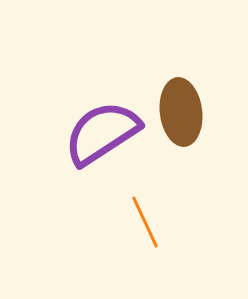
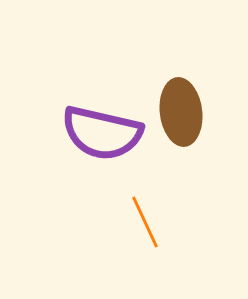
purple semicircle: rotated 134 degrees counterclockwise
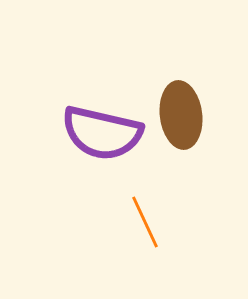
brown ellipse: moved 3 px down
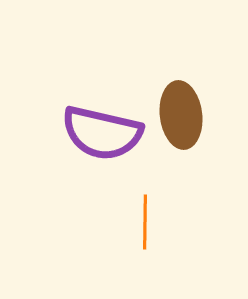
orange line: rotated 26 degrees clockwise
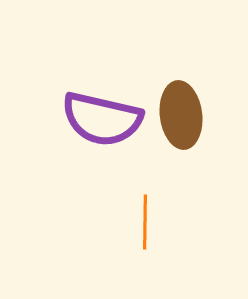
purple semicircle: moved 14 px up
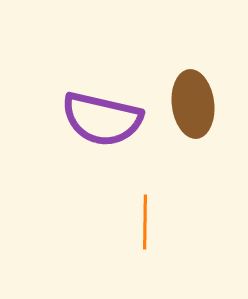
brown ellipse: moved 12 px right, 11 px up
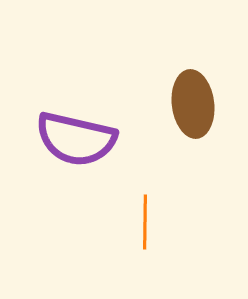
purple semicircle: moved 26 px left, 20 px down
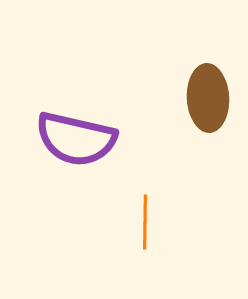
brown ellipse: moved 15 px right, 6 px up; rotated 4 degrees clockwise
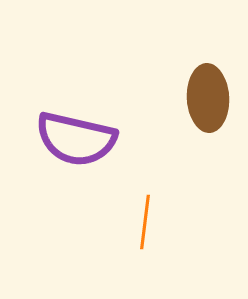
orange line: rotated 6 degrees clockwise
